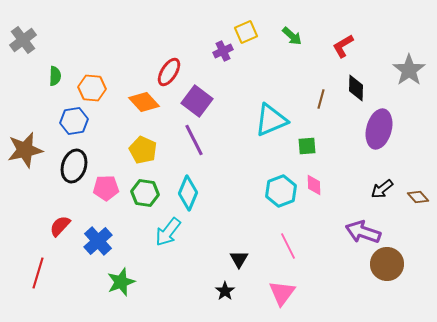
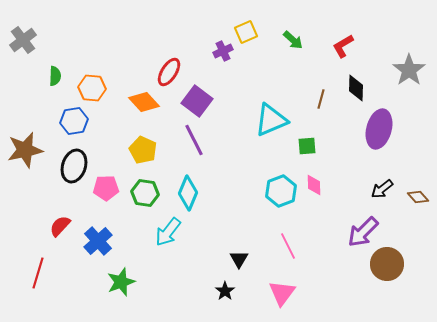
green arrow: moved 1 px right, 4 px down
purple arrow: rotated 64 degrees counterclockwise
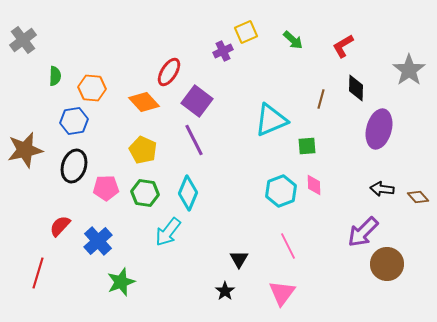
black arrow: rotated 45 degrees clockwise
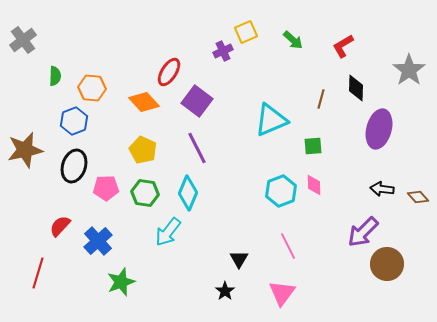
blue hexagon: rotated 12 degrees counterclockwise
purple line: moved 3 px right, 8 px down
green square: moved 6 px right
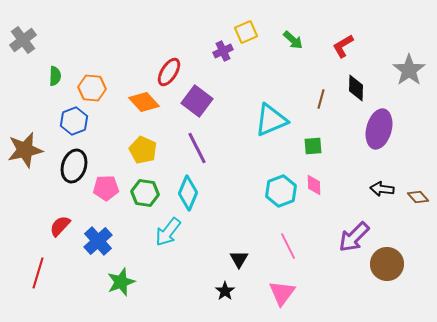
purple arrow: moved 9 px left, 5 px down
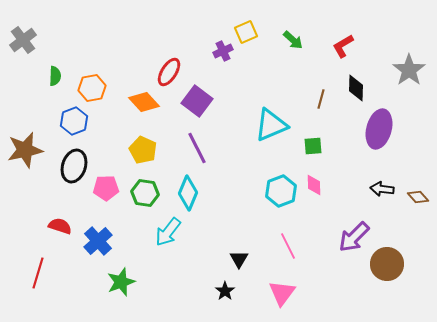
orange hexagon: rotated 16 degrees counterclockwise
cyan triangle: moved 5 px down
red semicircle: rotated 65 degrees clockwise
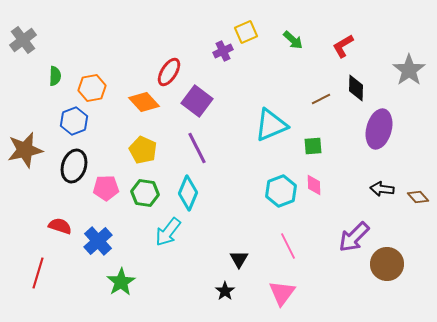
brown line: rotated 48 degrees clockwise
green star: rotated 12 degrees counterclockwise
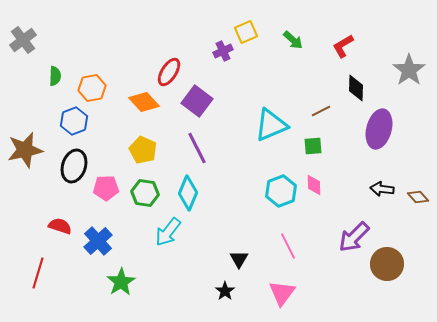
brown line: moved 12 px down
